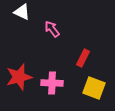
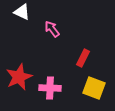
red star: rotated 8 degrees counterclockwise
pink cross: moved 2 px left, 5 px down
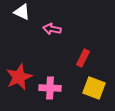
pink arrow: rotated 42 degrees counterclockwise
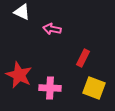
red star: moved 2 px up; rotated 24 degrees counterclockwise
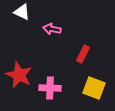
red rectangle: moved 4 px up
